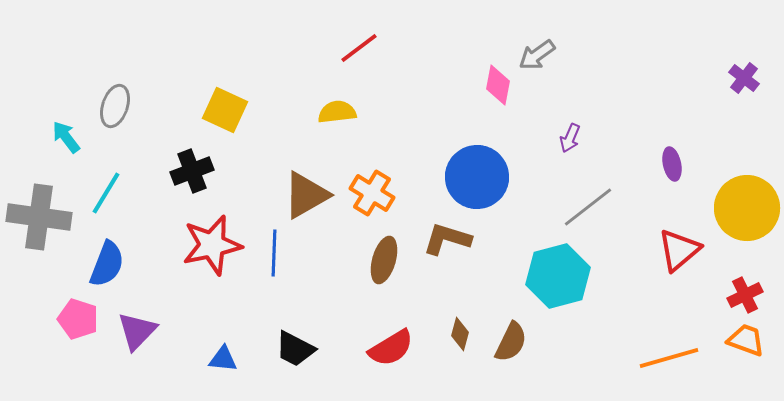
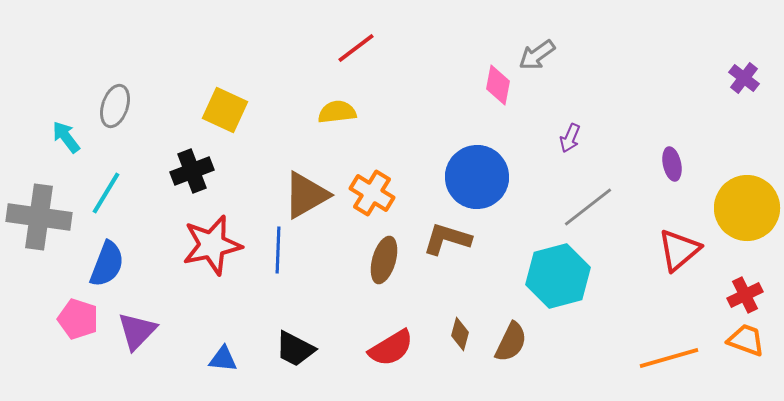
red line: moved 3 px left
blue line: moved 4 px right, 3 px up
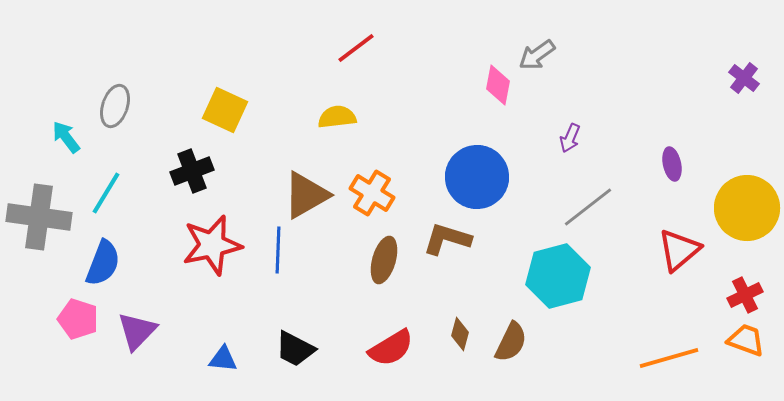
yellow semicircle: moved 5 px down
blue semicircle: moved 4 px left, 1 px up
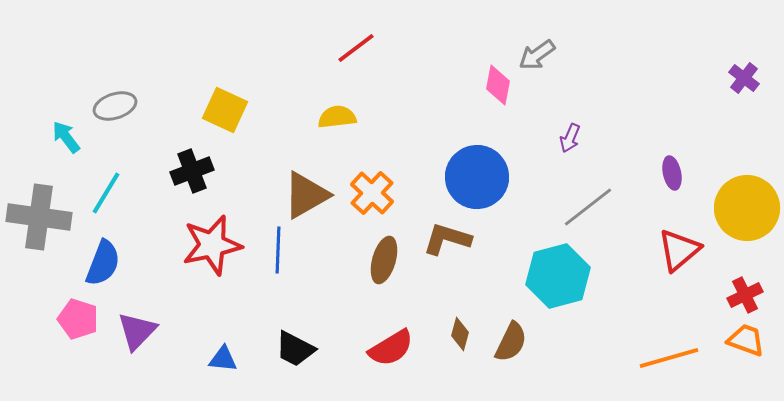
gray ellipse: rotated 54 degrees clockwise
purple ellipse: moved 9 px down
orange cross: rotated 12 degrees clockwise
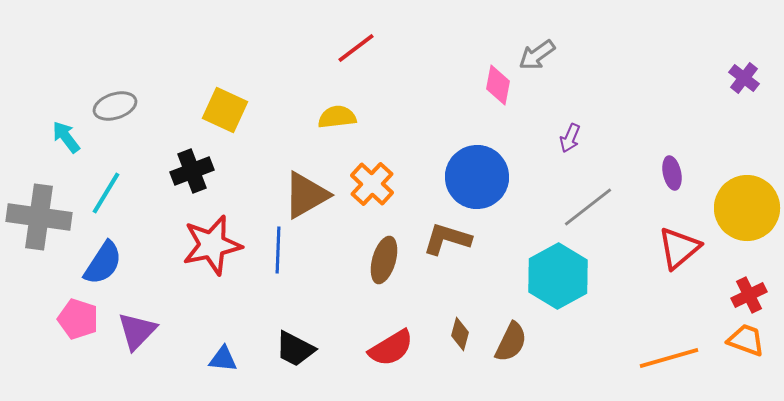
orange cross: moved 9 px up
red triangle: moved 2 px up
blue semicircle: rotated 12 degrees clockwise
cyan hexagon: rotated 14 degrees counterclockwise
red cross: moved 4 px right
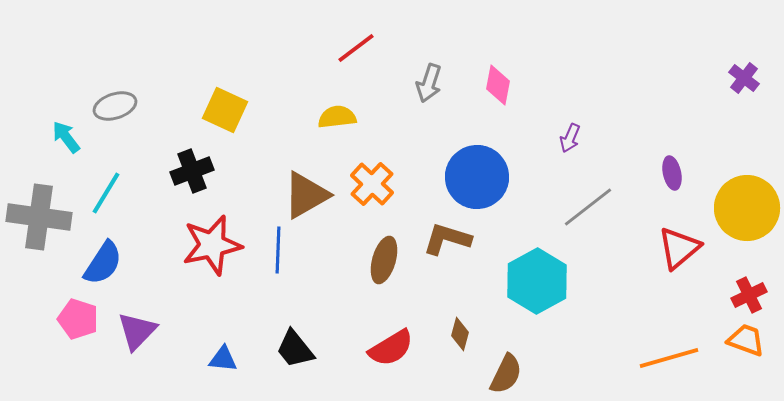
gray arrow: moved 108 px left, 28 px down; rotated 36 degrees counterclockwise
cyan hexagon: moved 21 px left, 5 px down
brown semicircle: moved 5 px left, 32 px down
black trapezoid: rotated 24 degrees clockwise
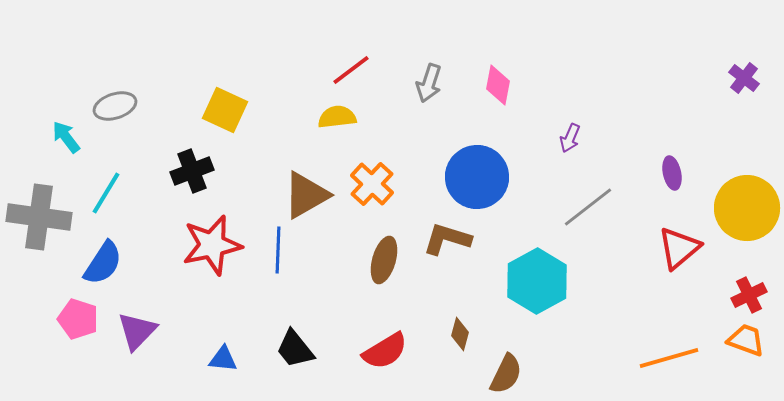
red line: moved 5 px left, 22 px down
red semicircle: moved 6 px left, 3 px down
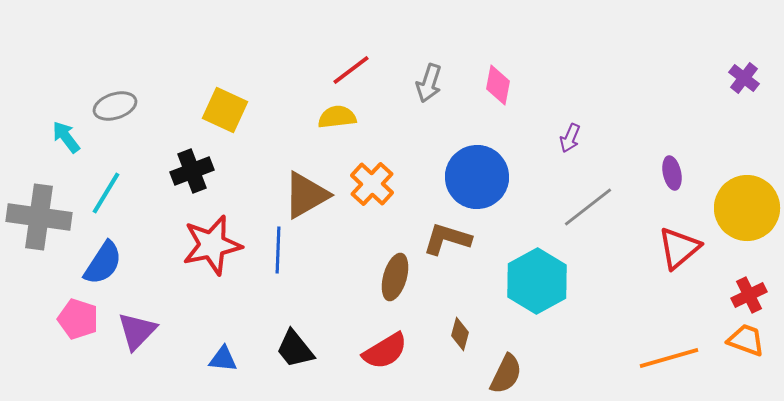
brown ellipse: moved 11 px right, 17 px down
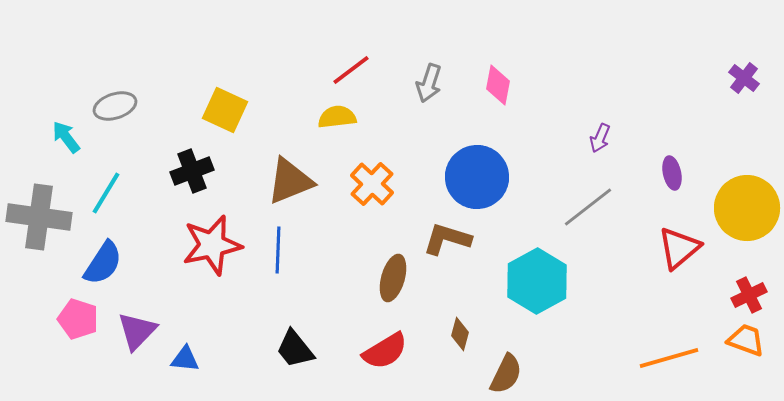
purple arrow: moved 30 px right
brown triangle: moved 16 px left, 14 px up; rotated 8 degrees clockwise
brown ellipse: moved 2 px left, 1 px down
blue triangle: moved 38 px left
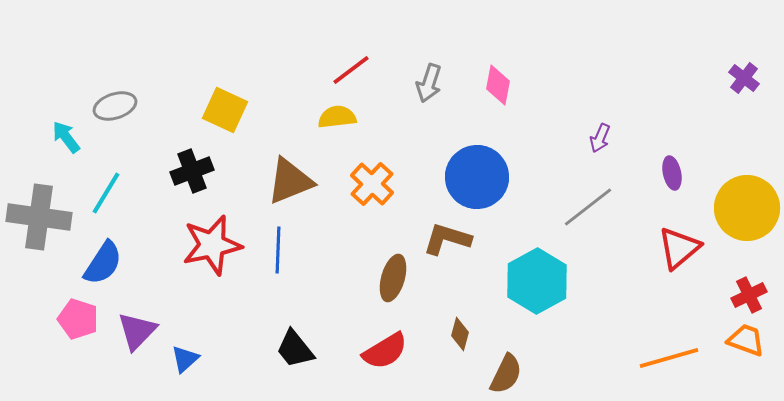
blue triangle: rotated 48 degrees counterclockwise
